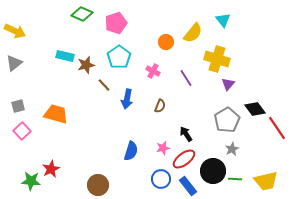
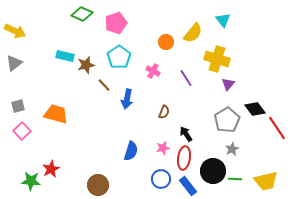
brown semicircle: moved 4 px right, 6 px down
red ellipse: moved 1 px up; rotated 45 degrees counterclockwise
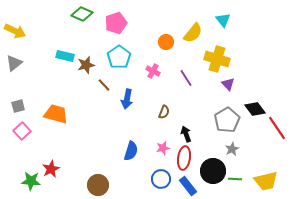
purple triangle: rotated 24 degrees counterclockwise
black arrow: rotated 14 degrees clockwise
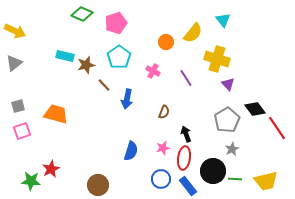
pink square: rotated 24 degrees clockwise
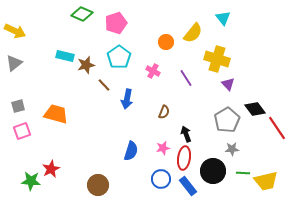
cyan triangle: moved 2 px up
gray star: rotated 24 degrees clockwise
green line: moved 8 px right, 6 px up
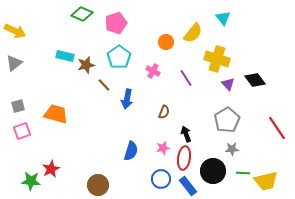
black diamond: moved 29 px up
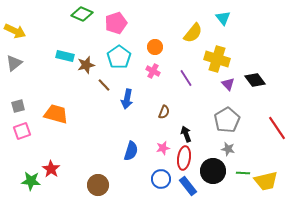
orange circle: moved 11 px left, 5 px down
gray star: moved 4 px left; rotated 16 degrees clockwise
red star: rotated 12 degrees counterclockwise
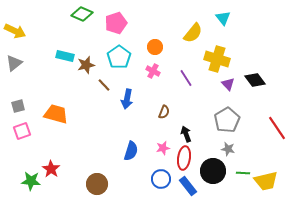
brown circle: moved 1 px left, 1 px up
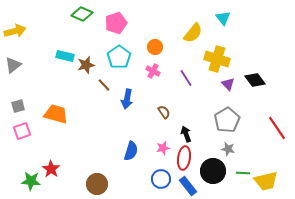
yellow arrow: rotated 40 degrees counterclockwise
gray triangle: moved 1 px left, 2 px down
brown semicircle: rotated 56 degrees counterclockwise
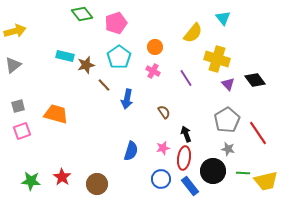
green diamond: rotated 30 degrees clockwise
red line: moved 19 px left, 5 px down
red star: moved 11 px right, 8 px down
blue rectangle: moved 2 px right
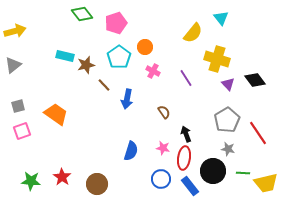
cyan triangle: moved 2 px left
orange circle: moved 10 px left
orange trapezoid: rotated 20 degrees clockwise
pink star: rotated 24 degrees clockwise
yellow trapezoid: moved 2 px down
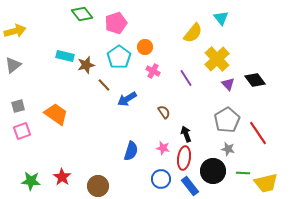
yellow cross: rotated 30 degrees clockwise
blue arrow: rotated 48 degrees clockwise
brown circle: moved 1 px right, 2 px down
